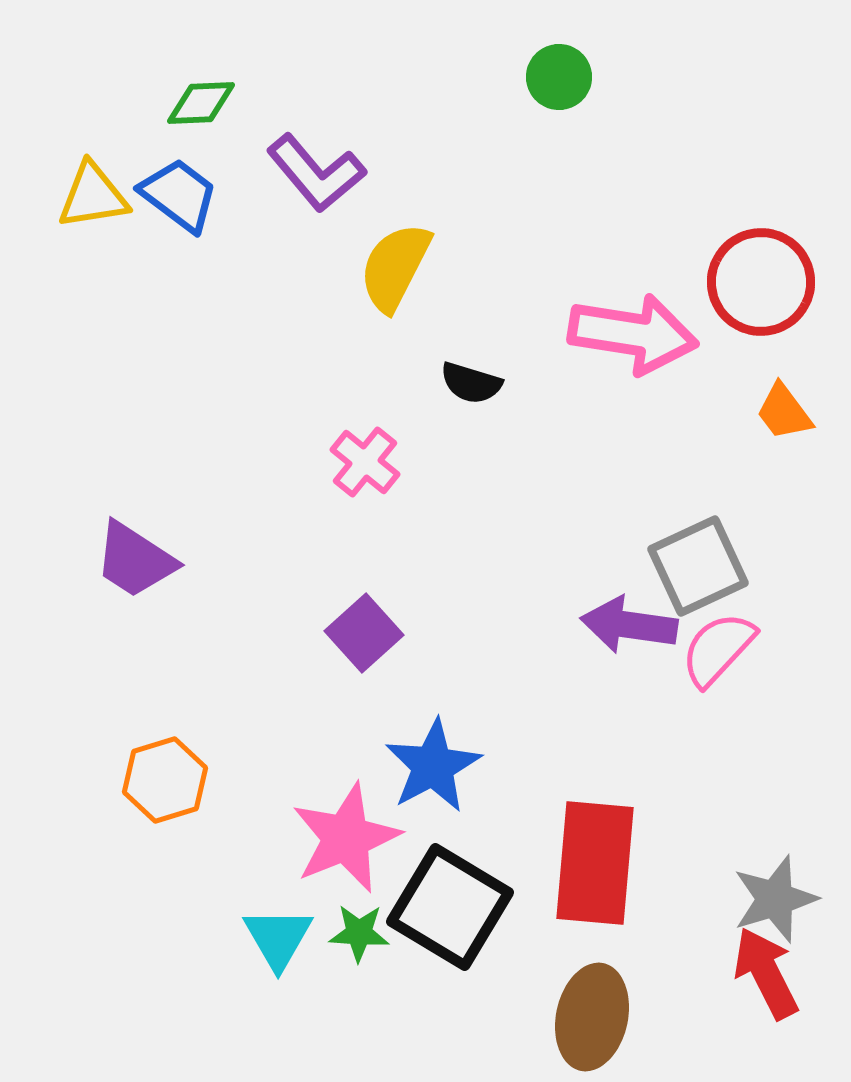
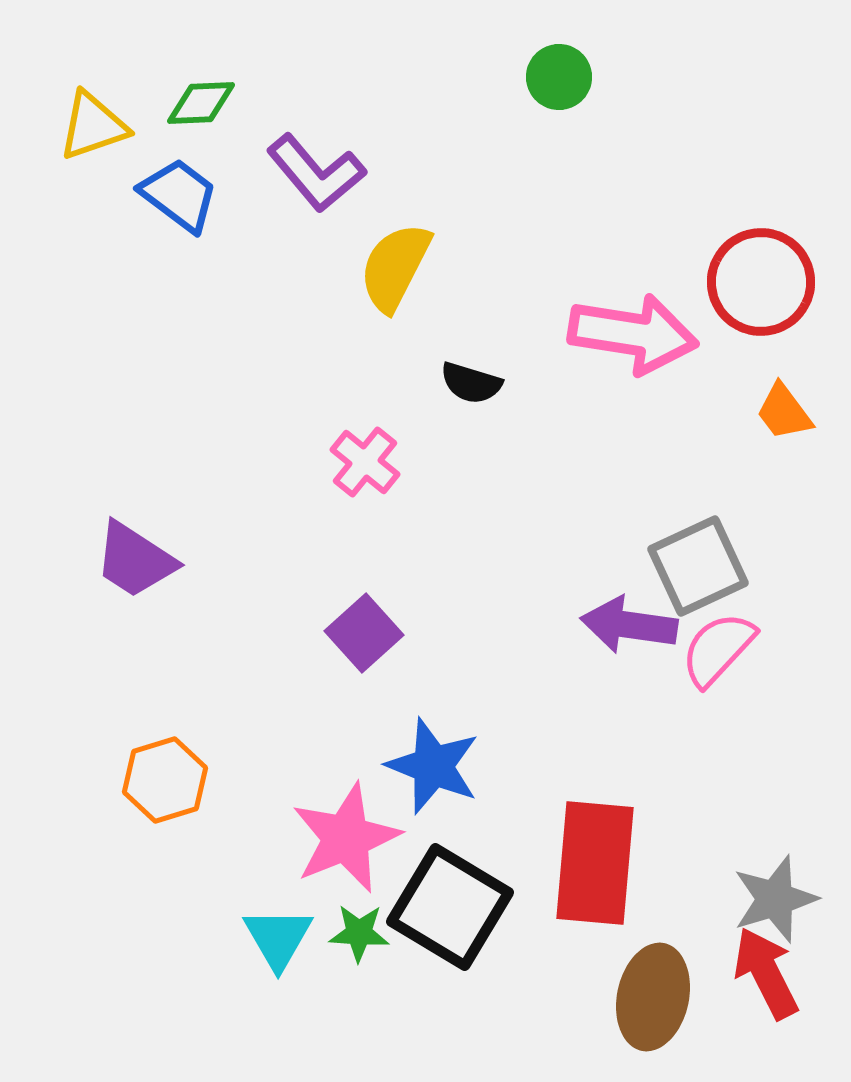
yellow triangle: moved 70 px up; rotated 10 degrees counterclockwise
blue star: rotated 22 degrees counterclockwise
brown ellipse: moved 61 px right, 20 px up
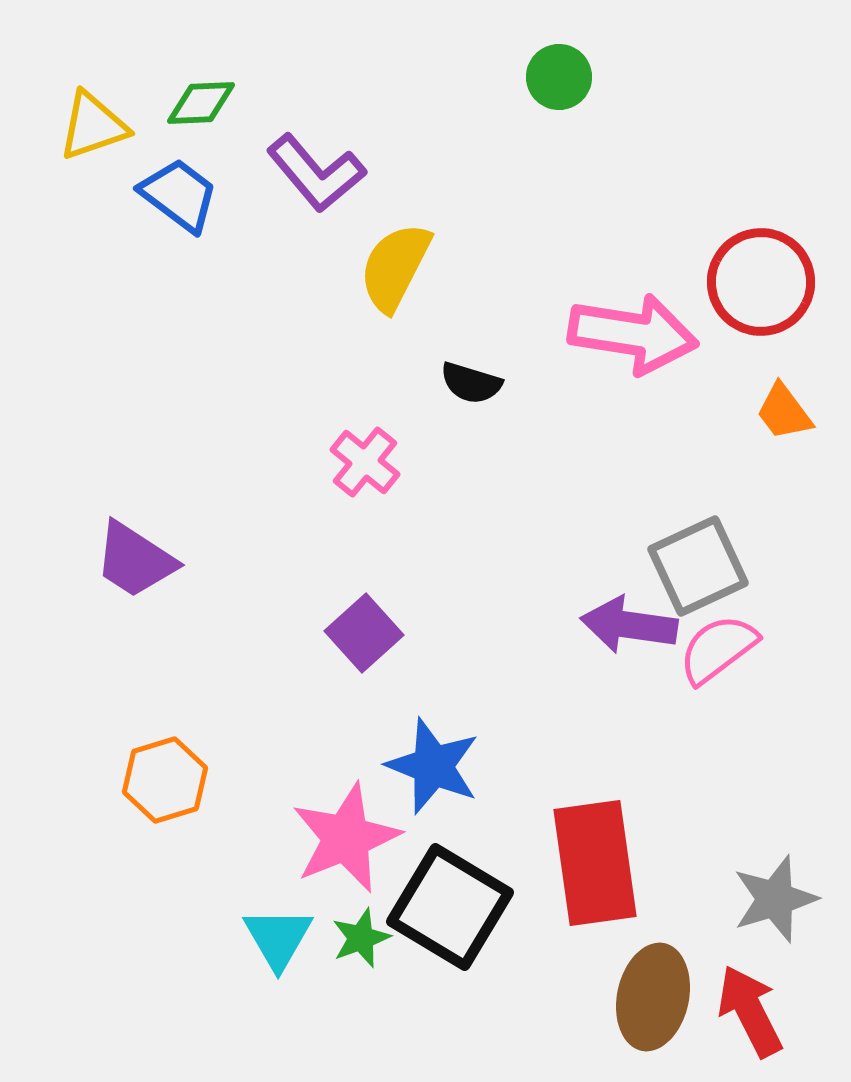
pink semicircle: rotated 10 degrees clockwise
red rectangle: rotated 13 degrees counterclockwise
green star: moved 2 px right, 5 px down; rotated 24 degrees counterclockwise
red arrow: moved 16 px left, 38 px down
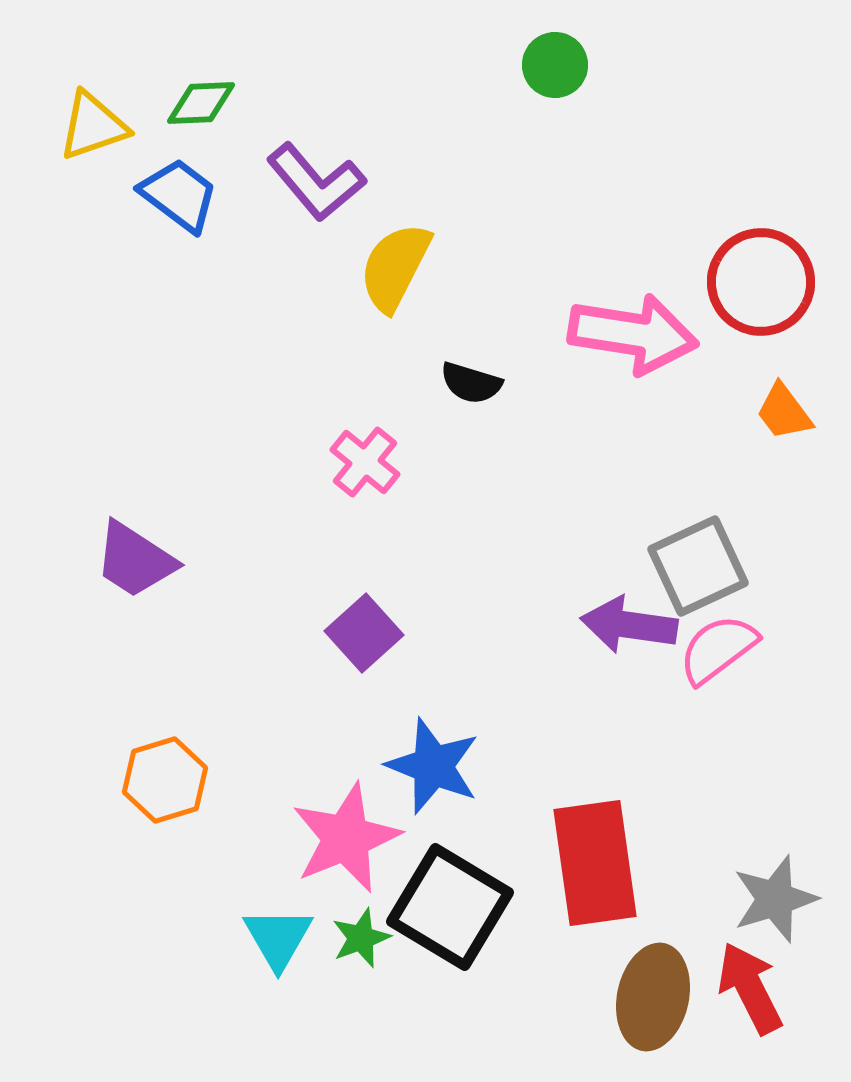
green circle: moved 4 px left, 12 px up
purple L-shape: moved 9 px down
red arrow: moved 23 px up
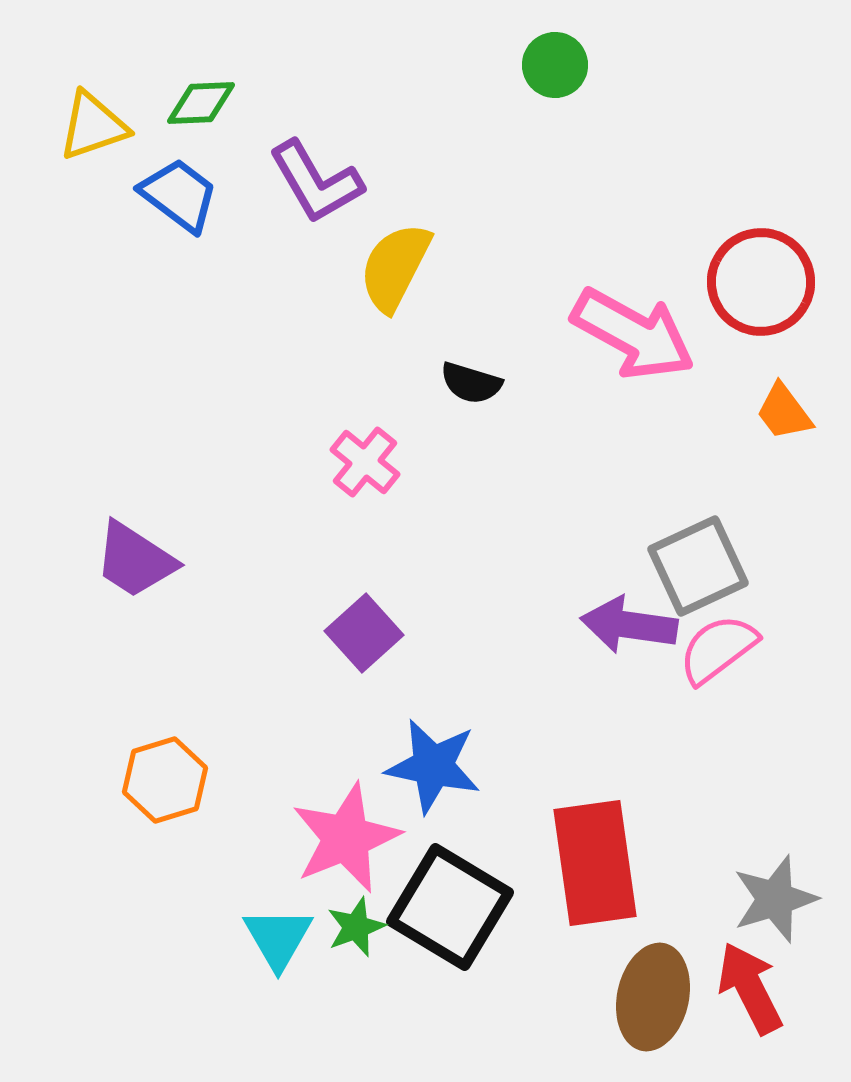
purple L-shape: rotated 10 degrees clockwise
pink arrow: rotated 20 degrees clockwise
blue star: rotated 10 degrees counterclockwise
green star: moved 5 px left, 11 px up
